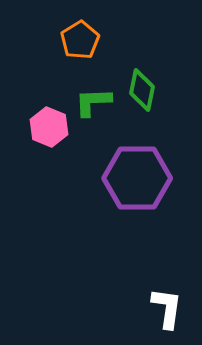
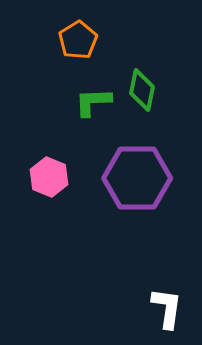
orange pentagon: moved 2 px left
pink hexagon: moved 50 px down
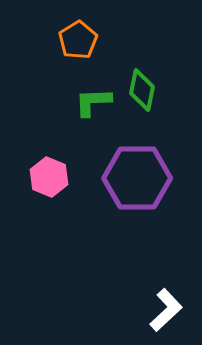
white L-shape: moved 1 px left, 2 px down; rotated 39 degrees clockwise
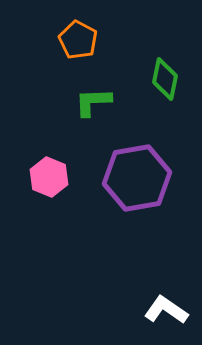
orange pentagon: rotated 12 degrees counterclockwise
green diamond: moved 23 px right, 11 px up
purple hexagon: rotated 10 degrees counterclockwise
white L-shape: rotated 102 degrees counterclockwise
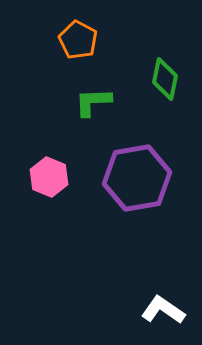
white L-shape: moved 3 px left
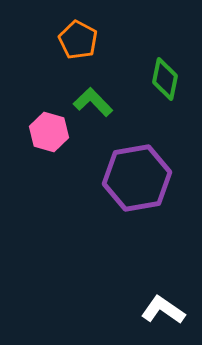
green L-shape: rotated 48 degrees clockwise
pink hexagon: moved 45 px up; rotated 6 degrees counterclockwise
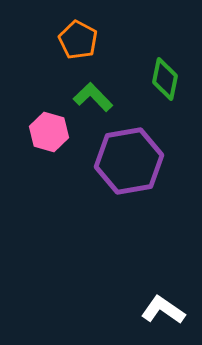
green L-shape: moved 5 px up
purple hexagon: moved 8 px left, 17 px up
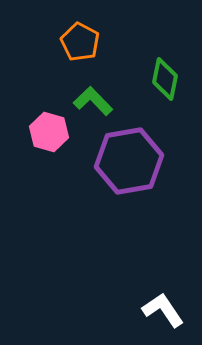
orange pentagon: moved 2 px right, 2 px down
green L-shape: moved 4 px down
white L-shape: rotated 21 degrees clockwise
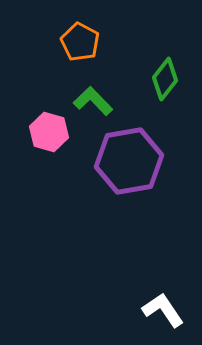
green diamond: rotated 27 degrees clockwise
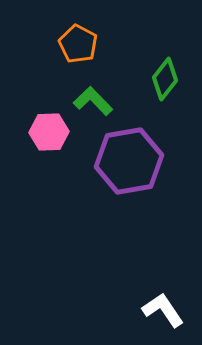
orange pentagon: moved 2 px left, 2 px down
pink hexagon: rotated 18 degrees counterclockwise
